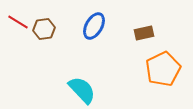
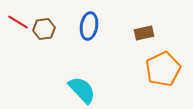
blue ellipse: moved 5 px left; rotated 20 degrees counterclockwise
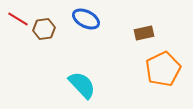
red line: moved 3 px up
blue ellipse: moved 3 px left, 7 px up; rotated 72 degrees counterclockwise
cyan semicircle: moved 5 px up
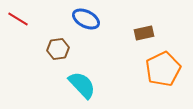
brown hexagon: moved 14 px right, 20 px down
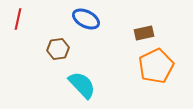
red line: rotated 70 degrees clockwise
orange pentagon: moved 7 px left, 3 px up
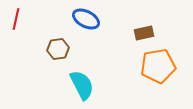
red line: moved 2 px left
orange pentagon: moved 2 px right; rotated 16 degrees clockwise
cyan semicircle: rotated 16 degrees clockwise
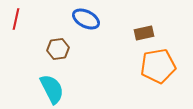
cyan semicircle: moved 30 px left, 4 px down
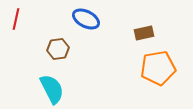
orange pentagon: moved 2 px down
